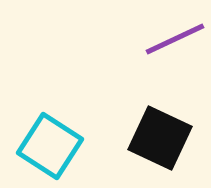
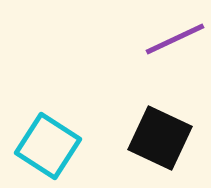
cyan square: moved 2 px left
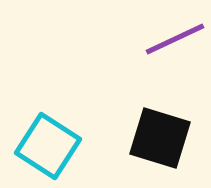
black square: rotated 8 degrees counterclockwise
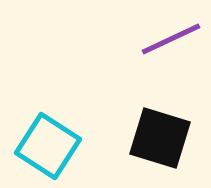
purple line: moved 4 px left
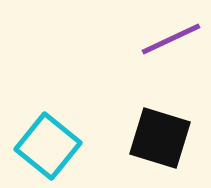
cyan square: rotated 6 degrees clockwise
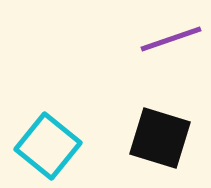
purple line: rotated 6 degrees clockwise
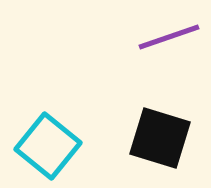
purple line: moved 2 px left, 2 px up
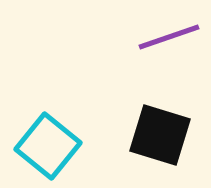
black square: moved 3 px up
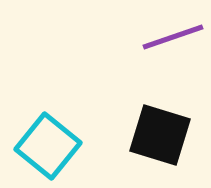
purple line: moved 4 px right
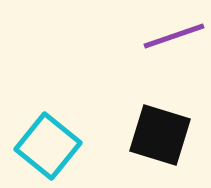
purple line: moved 1 px right, 1 px up
